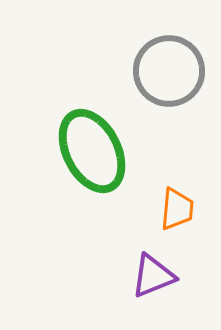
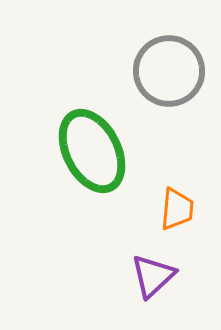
purple triangle: rotated 21 degrees counterclockwise
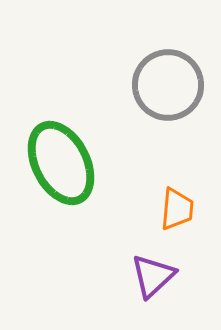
gray circle: moved 1 px left, 14 px down
green ellipse: moved 31 px left, 12 px down
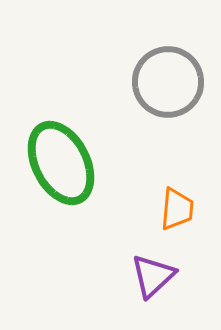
gray circle: moved 3 px up
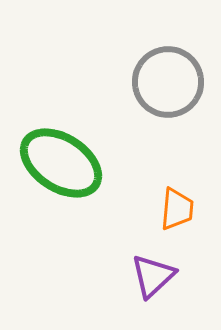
green ellipse: rotated 30 degrees counterclockwise
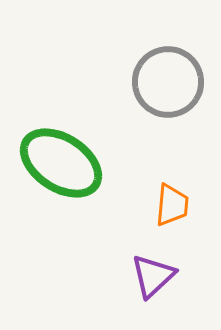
orange trapezoid: moved 5 px left, 4 px up
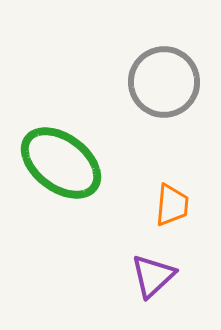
gray circle: moved 4 px left
green ellipse: rotated 4 degrees clockwise
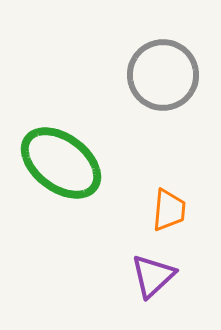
gray circle: moved 1 px left, 7 px up
orange trapezoid: moved 3 px left, 5 px down
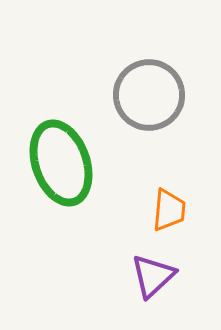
gray circle: moved 14 px left, 20 px down
green ellipse: rotated 34 degrees clockwise
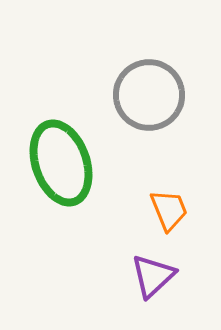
orange trapezoid: rotated 27 degrees counterclockwise
